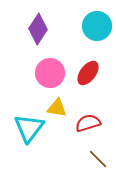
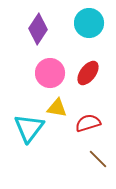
cyan circle: moved 8 px left, 3 px up
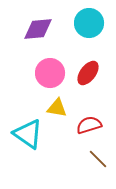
purple diamond: rotated 52 degrees clockwise
red semicircle: moved 1 px right, 2 px down
cyan triangle: moved 1 px left, 6 px down; rotated 32 degrees counterclockwise
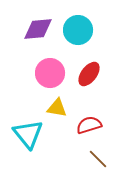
cyan circle: moved 11 px left, 7 px down
red ellipse: moved 1 px right, 1 px down
cyan triangle: rotated 16 degrees clockwise
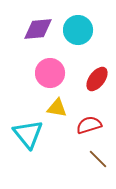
red ellipse: moved 8 px right, 5 px down
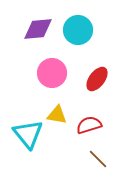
pink circle: moved 2 px right
yellow triangle: moved 7 px down
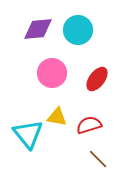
yellow triangle: moved 2 px down
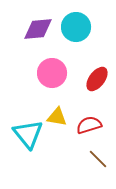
cyan circle: moved 2 px left, 3 px up
